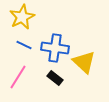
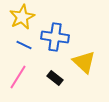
blue cross: moved 11 px up
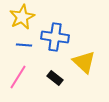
blue line: rotated 21 degrees counterclockwise
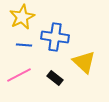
pink line: moved 1 px right, 2 px up; rotated 30 degrees clockwise
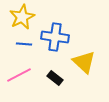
blue line: moved 1 px up
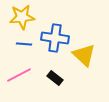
yellow star: rotated 20 degrees clockwise
blue cross: moved 1 px down
yellow triangle: moved 7 px up
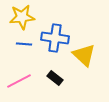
pink line: moved 6 px down
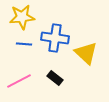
yellow triangle: moved 2 px right, 2 px up
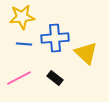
blue cross: rotated 12 degrees counterclockwise
pink line: moved 3 px up
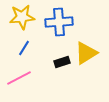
blue cross: moved 4 px right, 16 px up
blue line: moved 4 px down; rotated 63 degrees counterclockwise
yellow triangle: rotated 45 degrees clockwise
black rectangle: moved 7 px right, 16 px up; rotated 56 degrees counterclockwise
